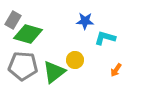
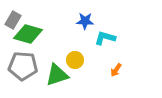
green triangle: moved 3 px right, 3 px down; rotated 20 degrees clockwise
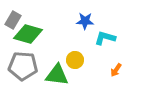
green triangle: rotated 25 degrees clockwise
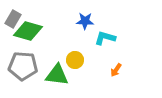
gray rectangle: moved 1 px up
green diamond: moved 3 px up
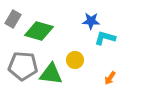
blue star: moved 6 px right
green diamond: moved 11 px right
orange arrow: moved 6 px left, 8 px down
green triangle: moved 6 px left, 1 px up
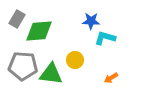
gray rectangle: moved 4 px right
green diamond: rotated 20 degrees counterclockwise
orange arrow: moved 1 px right; rotated 24 degrees clockwise
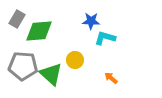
green triangle: rotated 35 degrees clockwise
orange arrow: rotated 72 degrees clockwise
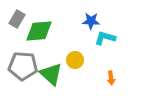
orange arrow: rotated 136 degrees counterclockwise
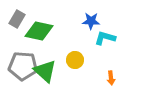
green diamond: rotated 16 degrees clockwise
green triangle: moved 6 px left, 3 px up
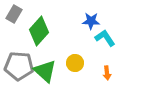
gray rectangle: moved 3 px left, 5 px up
green diamond: rotated 60 degrees counterclockwise
cyan L-shape: rotated 40 degrees clockwise
yellow circle: moved 3 px down
gray pentagon: moved 4 px left
orange arrow: moved 4 px left, 5 px up
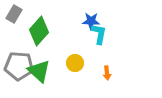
cyan L-shape: moved 6 px left, 4 px up; rotated 45 degrees clockwise
green triangle: moved 6 px left
